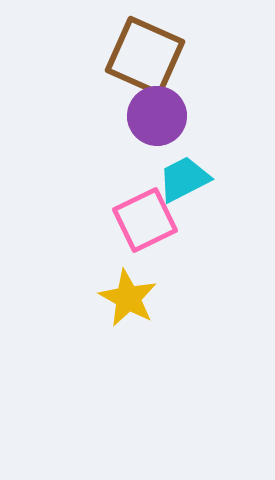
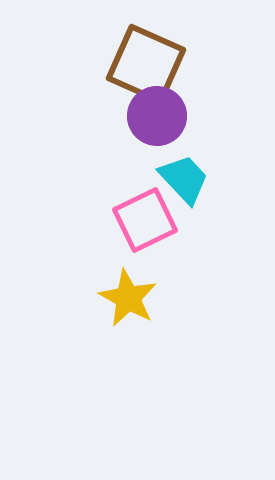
brown square: moved 1 px right, 8 px down
cyan trapezoid: rotated 74 degrees clockwise
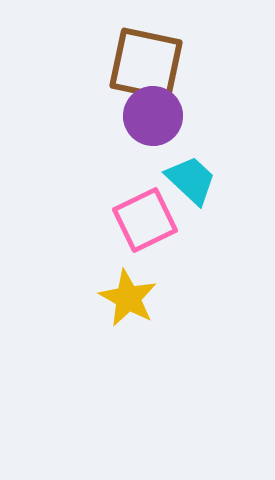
brown square: rotated 12 degrees counterclockwise
purple circle: moved 4 px left
cyan trapezoid: moved 7 px right, 1 px down; rotated 4 degrees counterclockwise
